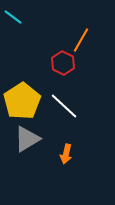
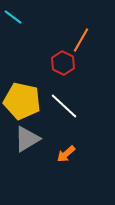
yellow pentagon: rotated 27 degrees counterclockwise
orange arrow: rotated 36 degrees clockwise
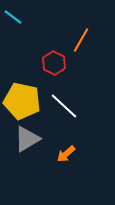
red hexagon: moved 9 px left
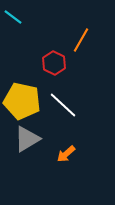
white line: moved 1 px left, 1 px up
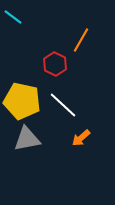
red hexagon: moved 1 px right, 1 px down
gray triangle: rotated 20 degrees clockwise
orange arrow: moved 15 px right, 16 px up
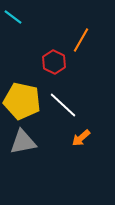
red hexagon: moved 1 px left, 2 px up
gray triangle: moved 4 px left, 3 px down
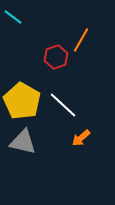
red hexagon: moved 2 px right, 5 px up; rotated 15 degrees clockwise
yellow pentagon: rotated 18 degrees clockwise
gray triangle: rotated 24 degrees clockwise
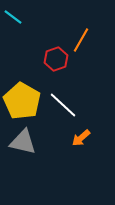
red hexagon: moved 2 px down
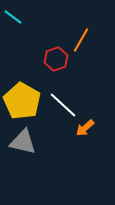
orange arrow: moved 4 px right, 10 px up
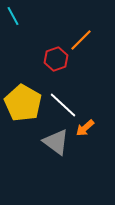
cyan line: moved 1 px up; rotated 24 degrees clockwise
orange line: rotated 15 degrees clockwise
yellow pentagon: moved 1 px right, 2 px down
gray triangle: moved 33 px right; rotated 24 degrees clockwise
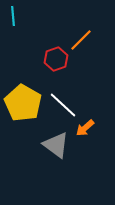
cyan line: rotated 24 degrees clockwise
gray triangle: moved 3 px down
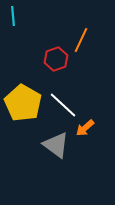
orange line: rotated 20 degrees counterclockwise
